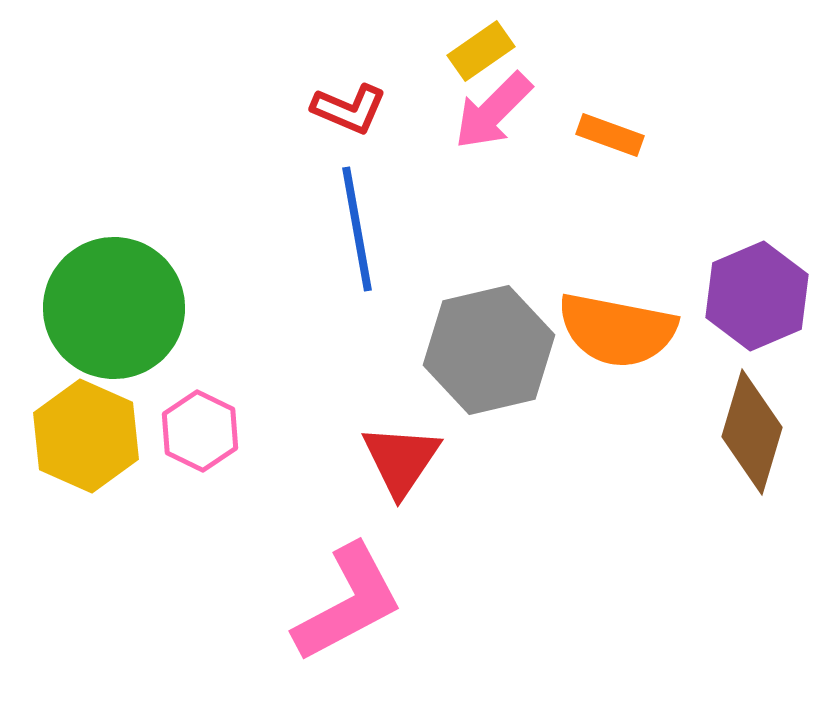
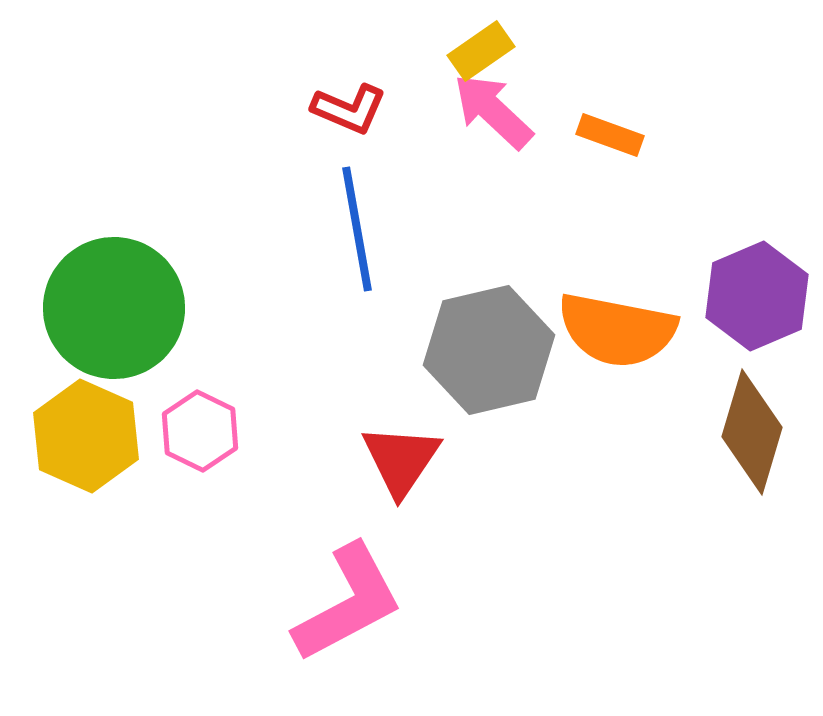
pink arrow: rotated 88 degrees clockwise
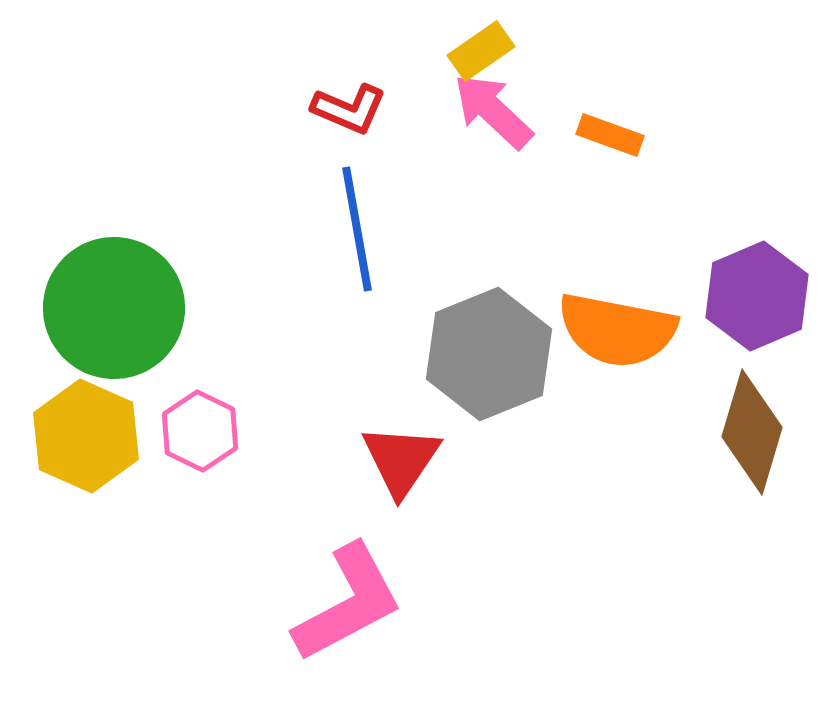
gray hexagon: moved 4 px down; rotated 9 degrees counterclockwise
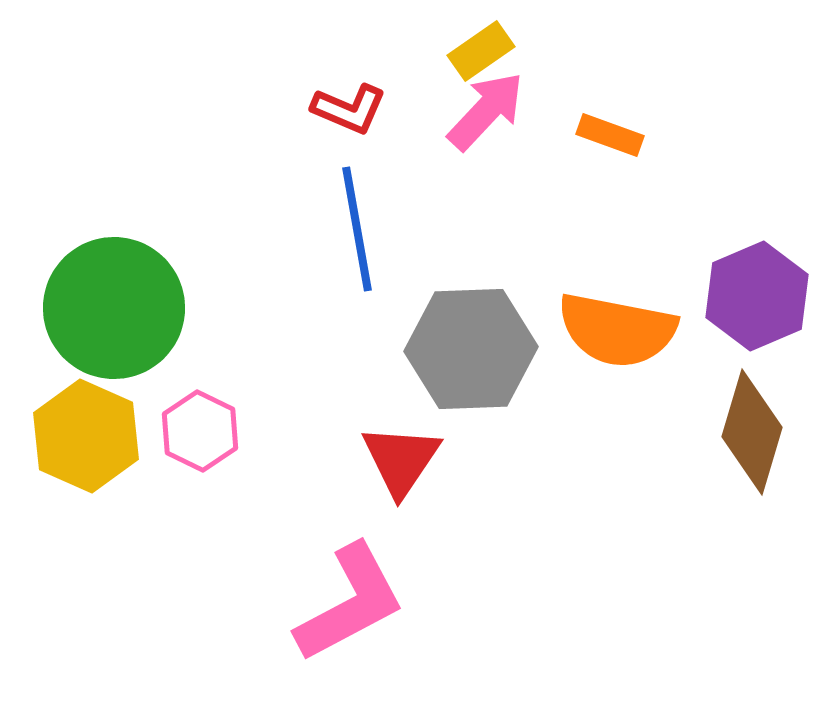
pink arrow: moved 7 px left; rotated 90 degrees clockwise
gray hexagon: moved 18 px left, 5 px up; rotated 20 degrees clockwise
pink L-shape: moved 2 px right
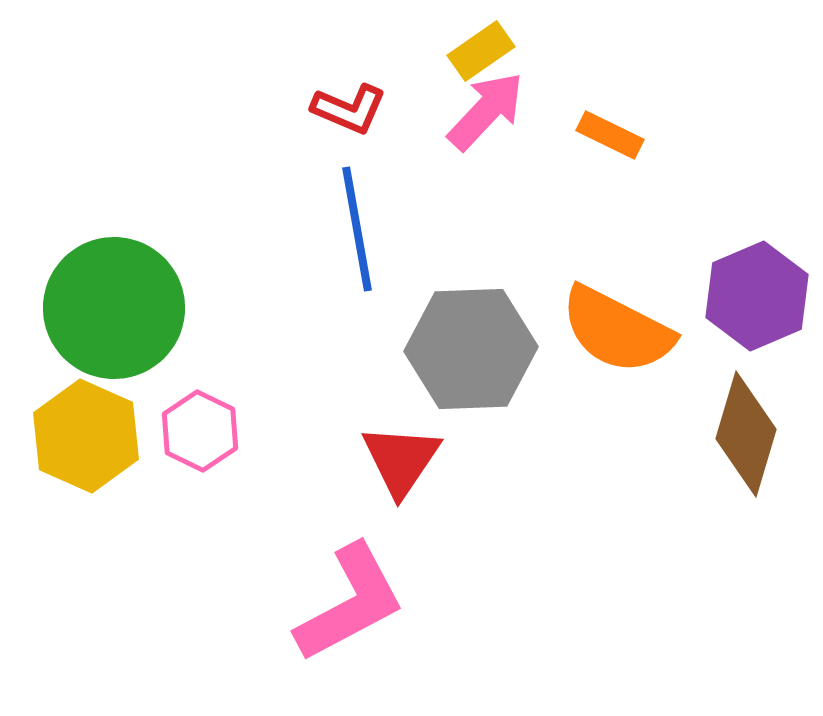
orange rectangle: rotated 6 degrees clockwise
orange semicircle: rotated 16 degrees clockwise
brown diamond: moved 6 px left, 2 px down
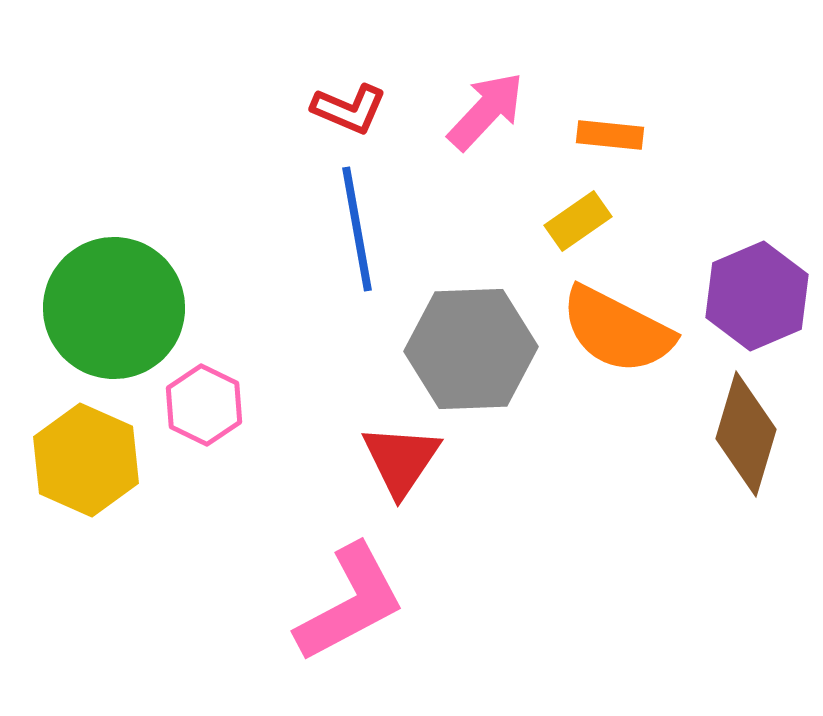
yellow rectangle: moved 97 px right, 170 px down
orange rectangle: rotated 20 degrees counterclockwise
pink hexagon: moved 4 px right, 26 px up
yellow hexagon: moved 24 px down
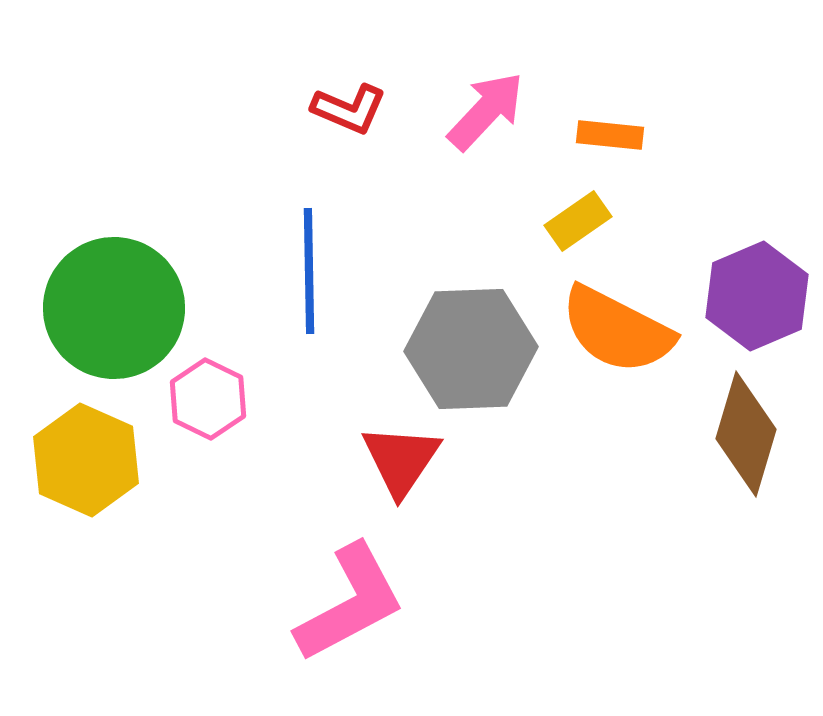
blue line: moved 48 px left, 42 px down; rotated 9 degrees clockwise
pink hexagon: moved 4 px right, 6 px up
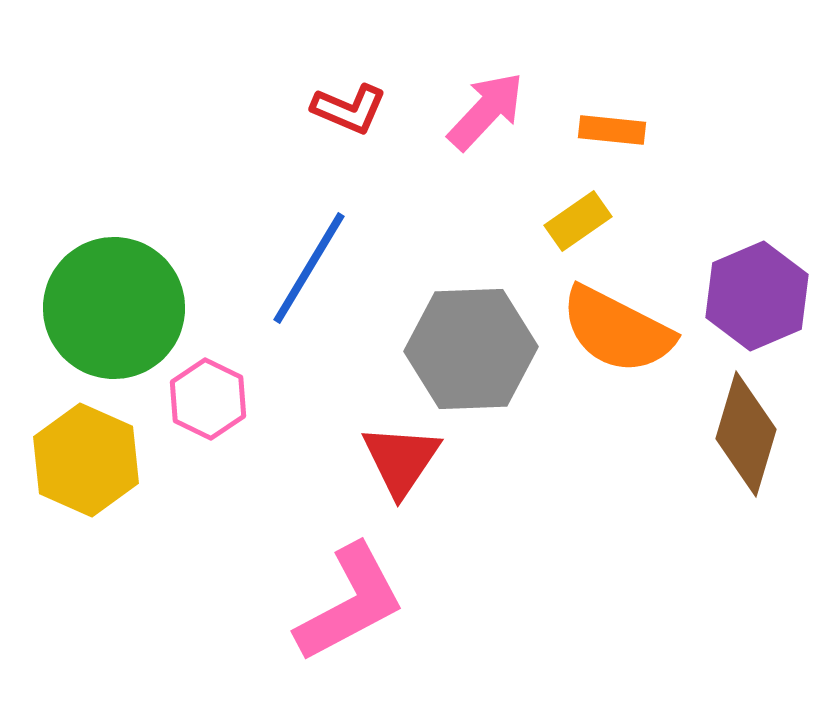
orange rectangle: moved 2 px right, 5 px up
blue line: moved 3 px up; rotated 32 degrees clockwise
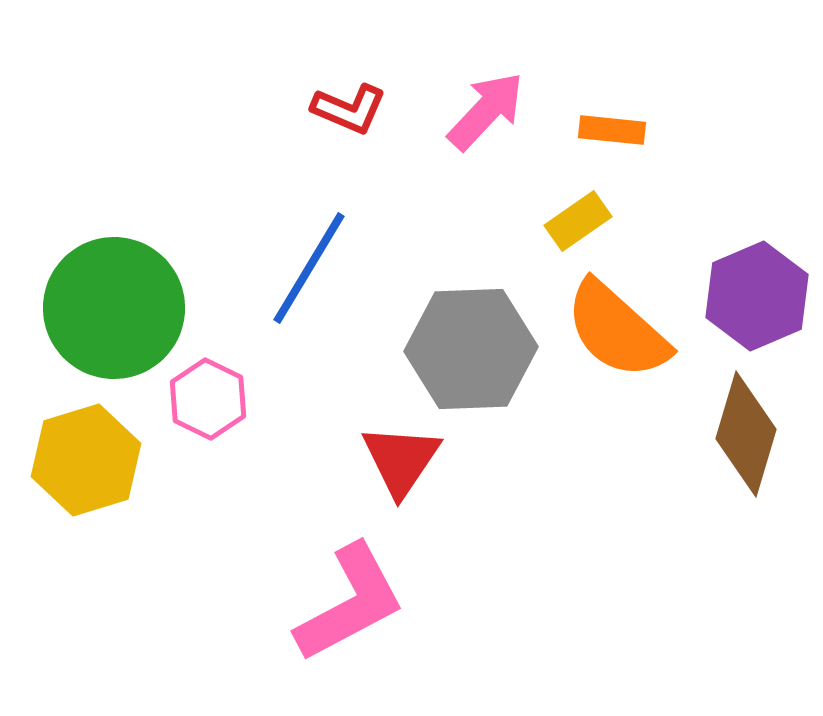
orange semicircle: rotated 15 degrees clockwise
yellow hexagon: rotated 19 degrees clockwise
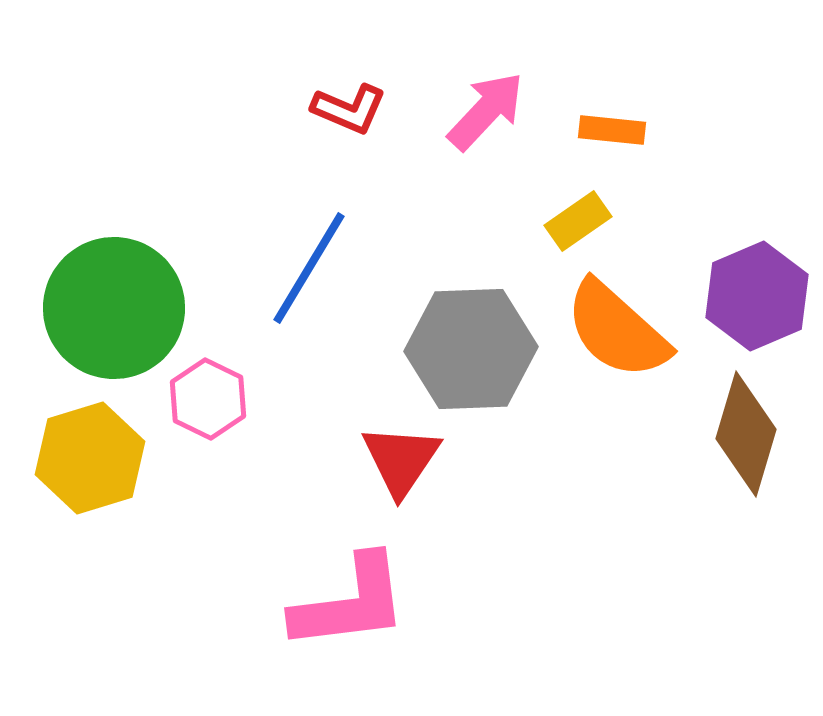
yellow hexagon: moved 4 px right, 2 px up
pink L-shape: rotated 21 degrees clockwise
